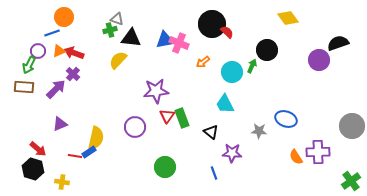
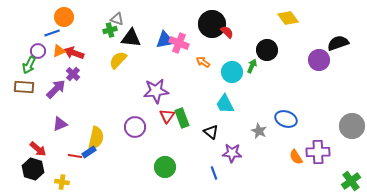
orange arrow at (203, 62): rotated 72 degrees clockwise
gray star at (259, 131): rotated 21 degrees clockwise
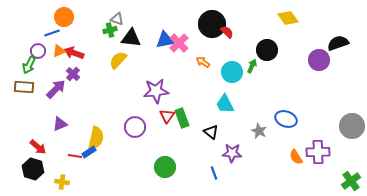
pink cross at (179, 43): rotated 24 degrees clockwise
red arrow at (38, 149): moved 2 px up
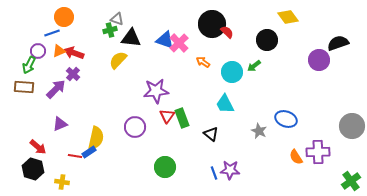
yellow diamond at (288, 18): moved 1 px up
blue triangle at (165, 40): rotated 30 degrees clockwise
black circle at (267, 50): moved 10 px up
green arrow at (252, 66): moved 2 px right; rotated 152 degrees counterclockwise
black triangle at (211, 132): moved 2 px down
purple star at (232, 153): moved 2 px left, 17 px down
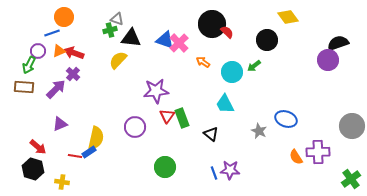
purple circle at (319, 60): moved 9 px right
green cross at (351, 181): moved 2 px up
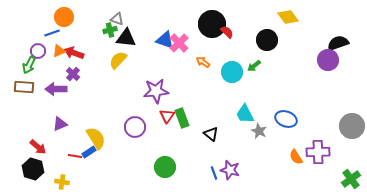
black triangle at (131, 38): moved 5 px left
purple arrow at (56, 89): rotated 135 degrees counterclockwise
cyan trapezoid at (225, 104): moved 20 px right, 10 px down
yellow semicircle at (96, 138): rotated 45 degrees counterclockwise
purple star at (230, 170): rotated 12 degrees clockwise
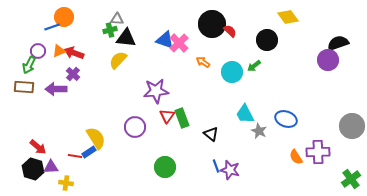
gray triangle at (117, 19): rotated 16 degrees counterclockwise
red semicircle at (227, 32): moved 3 px right, 1 px up
blue line at (52, 33): moved 6 px up
purple triangle at (60, 124): moved 9 px left, 43 px down; rotated 21 degrees clockwise
blue line at (214, 173): moved 2 px right, 7 px up
yellow cross at (62, 182): moved 4 px right, 1 px down
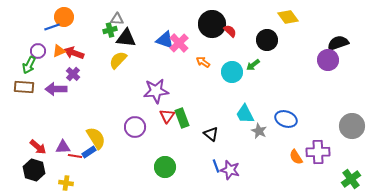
green arrow at (254, 66): moved 1 px left, 1 px up
purple triangle at (51, 167): moved 12 px right, 20 px up
black hexagon at (33, 169): moved 1 px right, 1 px down
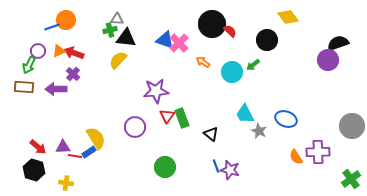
orange circle at (64, 17): moved 2 px right, 3 px down
